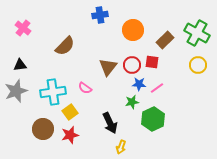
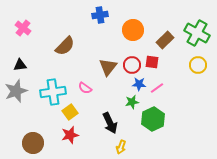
brown circle: moved 10 px left, 14 px down
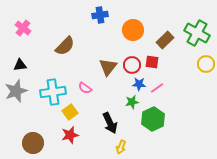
yellow circle: moved 8 px right, 1 px up
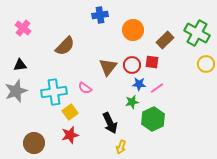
cyan cross: moved 1 px right
brown circle: moved 1 px right
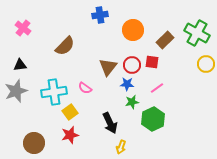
blue star: moved 12 px left
